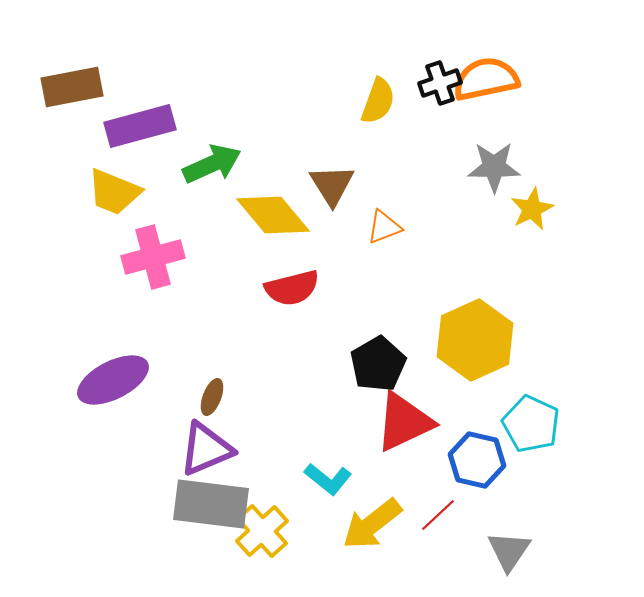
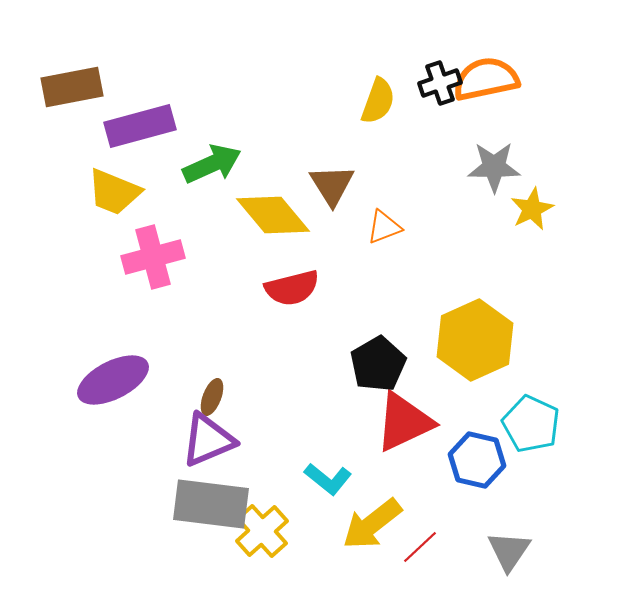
purple triangle: moved 2 px right, 9 px up
red line: moved 18 px left, 32 px down
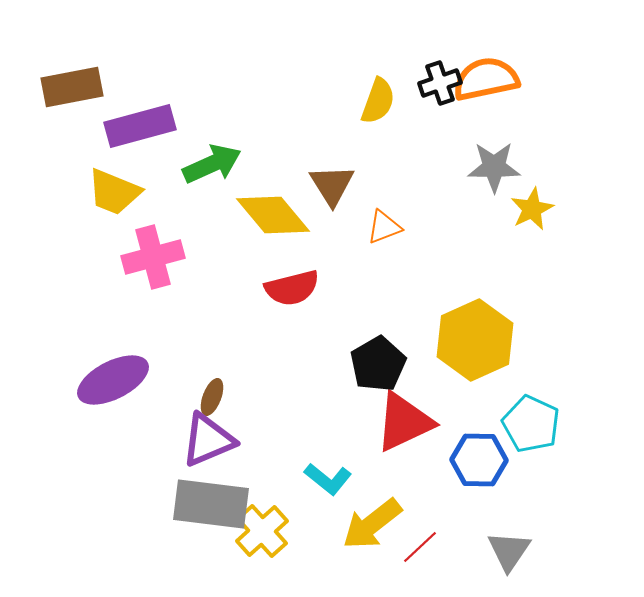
blue hexagon: moved 2 px right; rotated 12 degrees counterclockwise
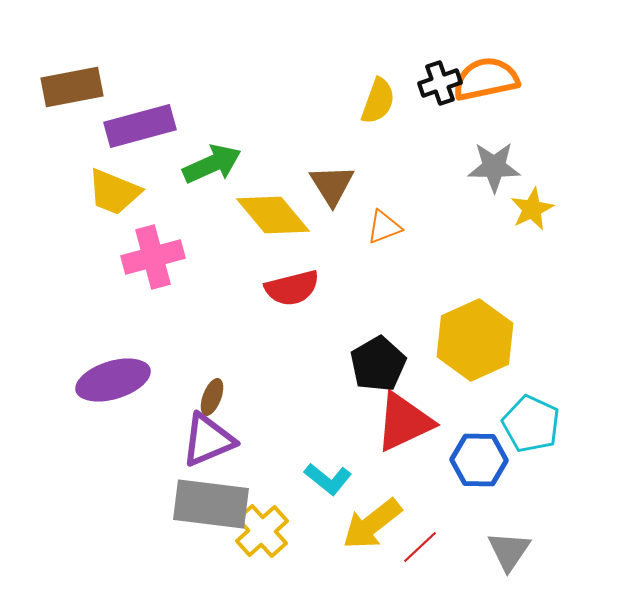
purple ellipse: rotated 10 degrees clockwise
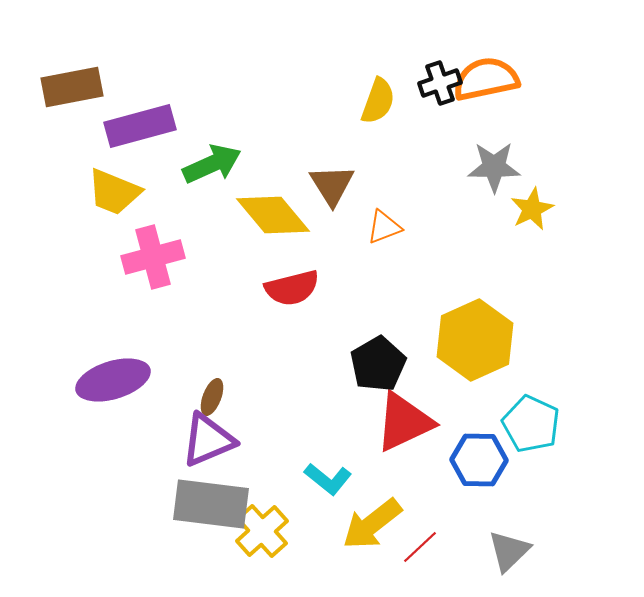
gray triangle: rotated 12 degrees clockwise
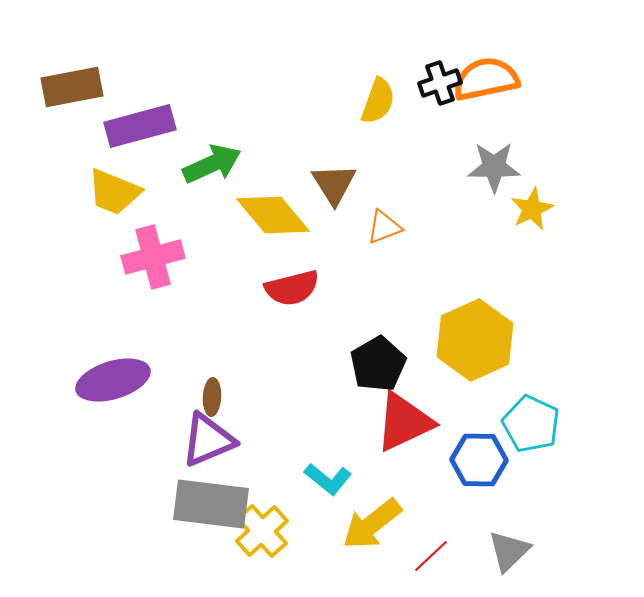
brown triangle: moved 2 px right, 1 px up
brown ellipse: rotated 18 degrees counterclockwise
red line: moved 11 px right, 9 px down
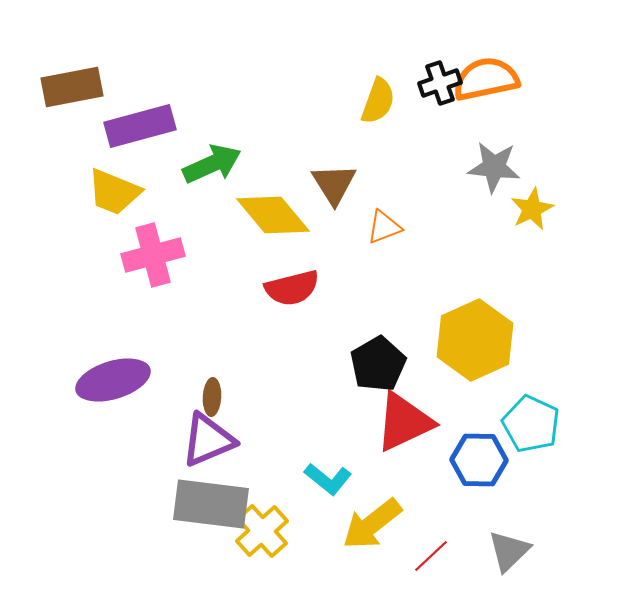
gray star: rotated 6 degrees clockwise
pink cross: moved 2 px up
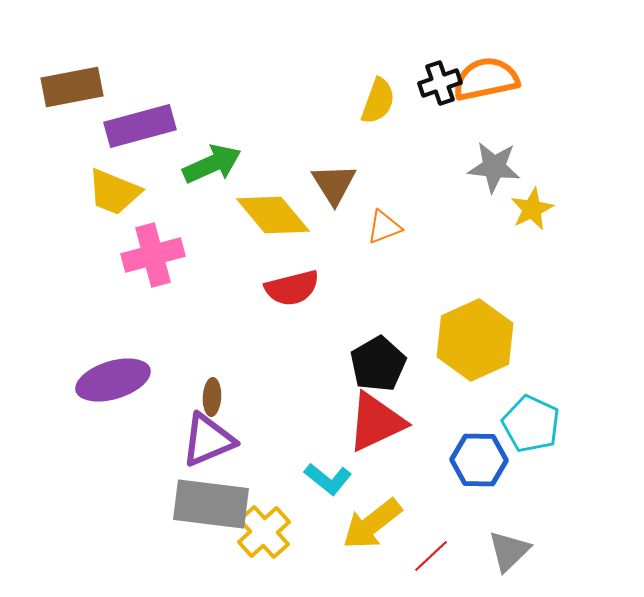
red triangle: moved 28 px left
yellow cross: moved 2 px right, 1 px down
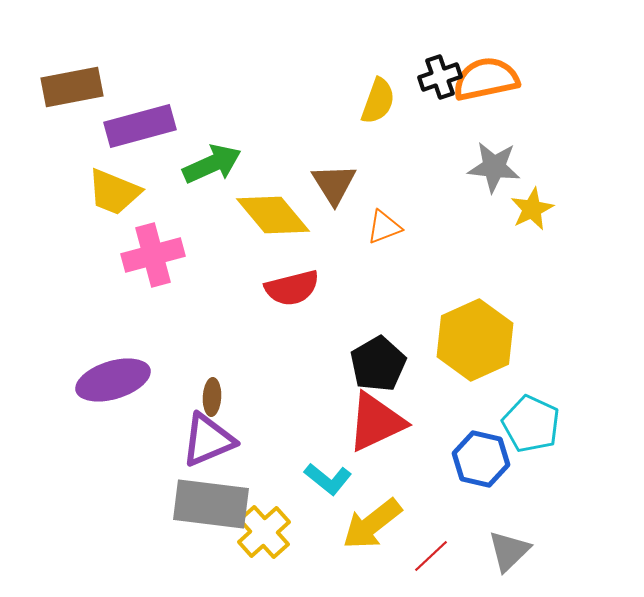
black cross: moved 6 px up
blue hexagon: moved 2 px right, 1 px up; rotated 12 degrees clockwise
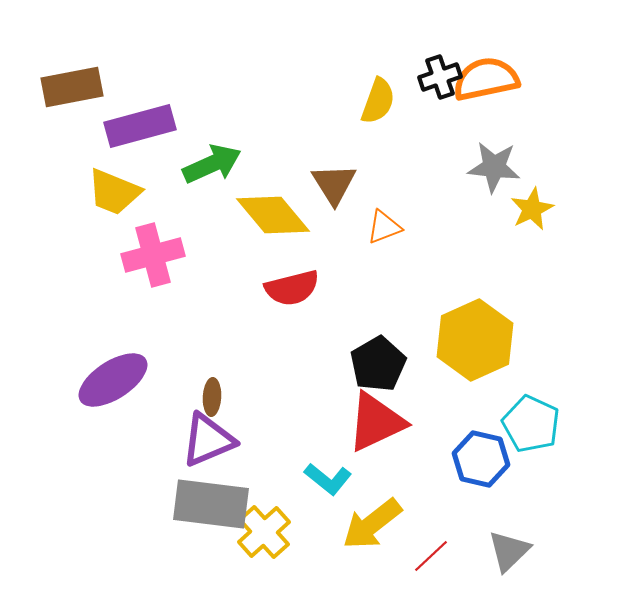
purple ellipse: rotated 16 degrees counterclockwise
